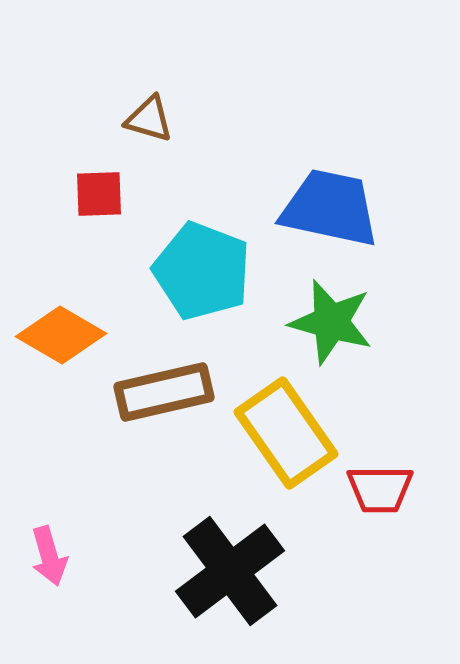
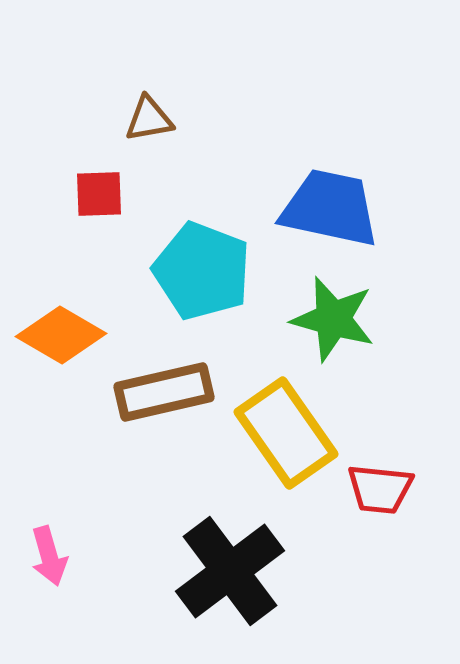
brown triangle: rotated 26 degrees counterclockwise
green star: moved 2 px right, 3 px up
red trapezoid: rotated 6 degrees clockwise
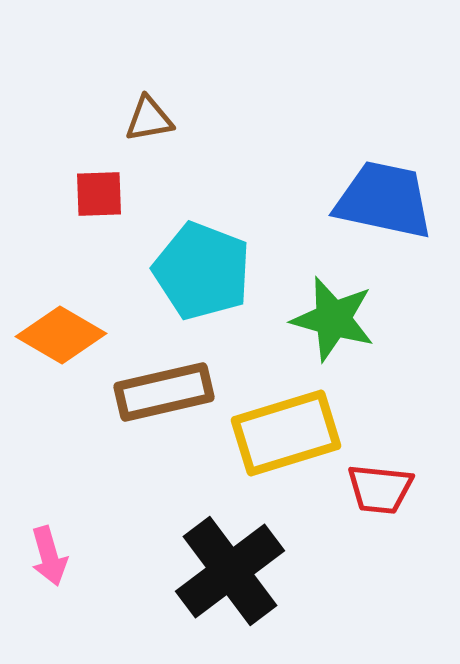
blue trapezoid: moved 54 px right, 8 px up
yellow rectangle: rotated 72 degrees counterclockwise
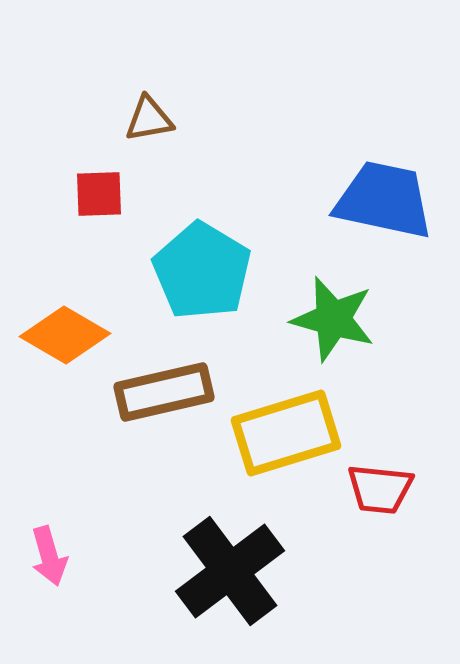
cyan pentagon: rotated 10 degrees clockwise
orange diamond: moved 4 px right
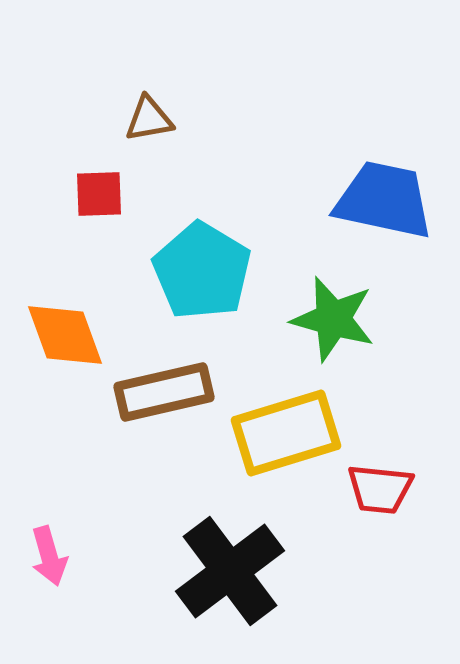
orange diamond: rotated 40 degrees clockwise
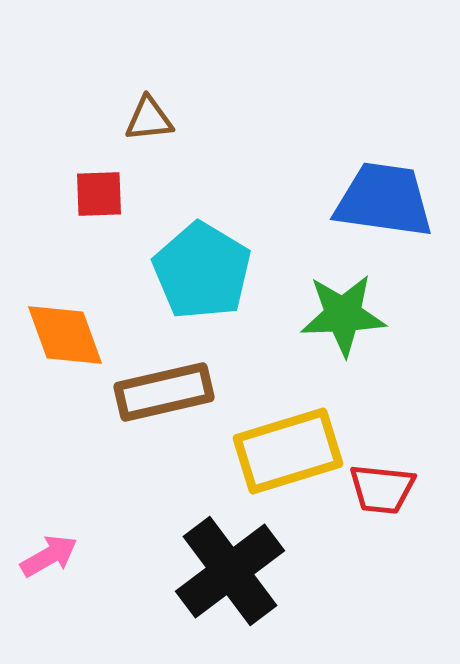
brown triangle: rotated 4 degrees clockwise
blue trapezoid: rotated 4 degrees counterclockwise
green star: moved 10 px right, 4 px up; rotated 18 degrees counterclockwise
yellow rectangle: moved 2 px right, 18 px down
red trapezoid: moved 2 px right
pink arrow: rotated 104 degrees counterclockwise
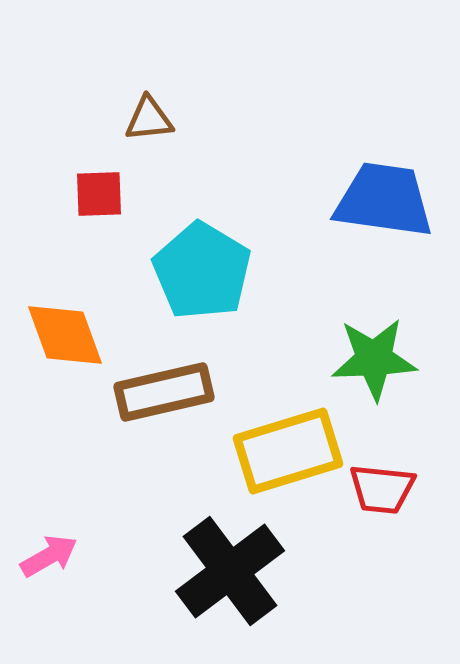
green star: moved 31 px right, 44 px down
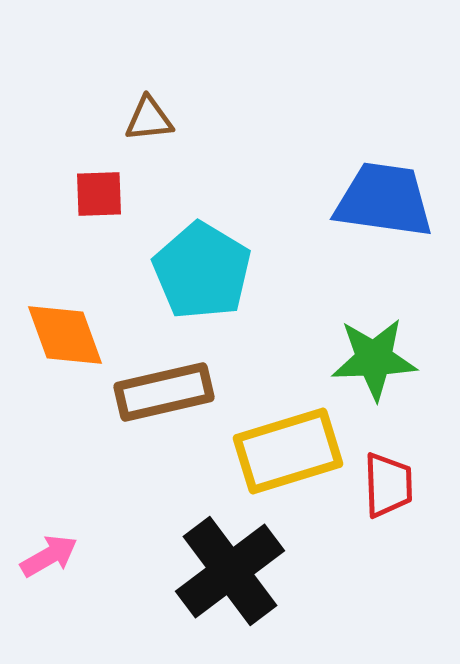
red trapezoid: moved 6 px right, 4 px up; rotated 98 degrees counterclockwise
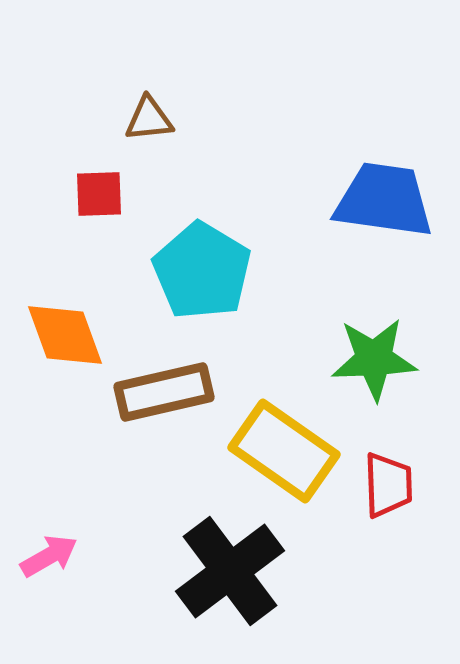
yellow rectangle: moved 4 px left; rotated 52 degrees clockwise
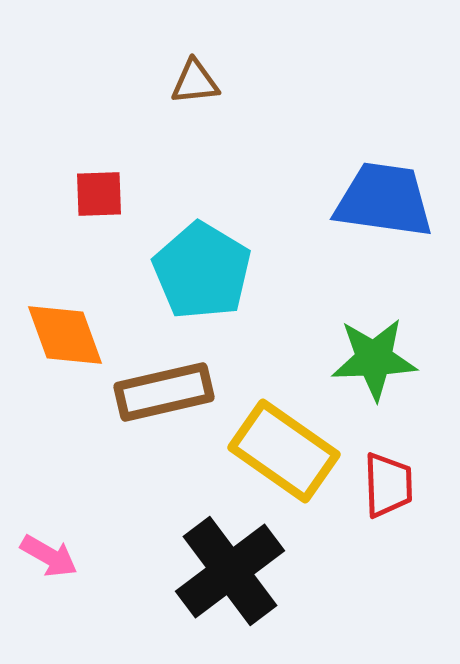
brown triangle: moved 46 px right, 37 px up
pink arrow: rotated 60 degrees clockwise
